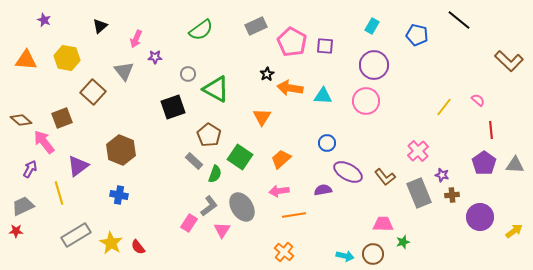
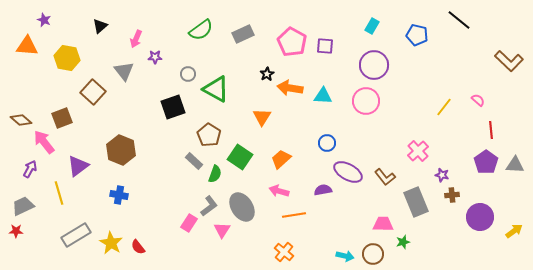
gray rectangle at (256, 26): moved 13 px left, 8 px down
orange triangle at (26, 60): moved 1 px right, 14 px up
purple pentagon at (484, 163): moved 2 px right, 1 px up
pink arrow at (279, 191): rotated 24 degrees clockwise
gray rectangle at (419, 193): moved 3 px left, 9 px down
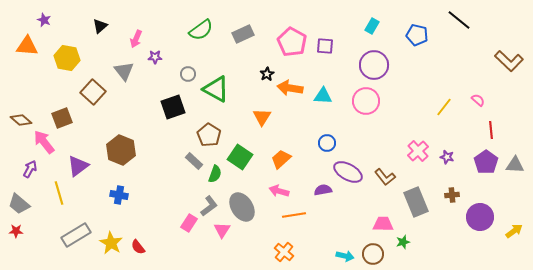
purple star at (442, 175): moved 5 px right, 18 px up
gray trapezoid at (23, 206): moved 4 px left, 2 px up; rotated 115 degrees counterclockwise
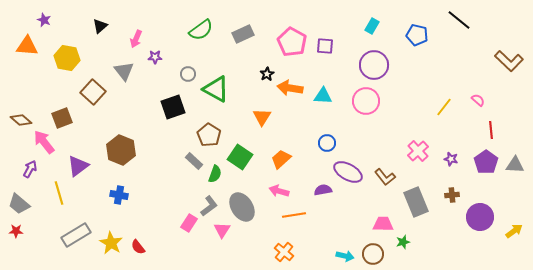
purple star at (447, 157): moved 4 px right, 2 px down
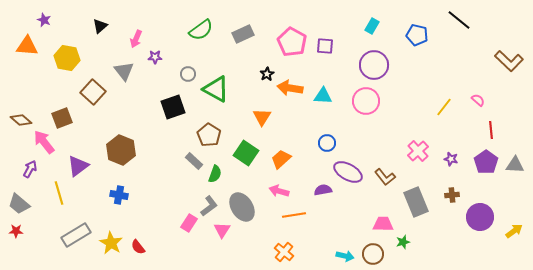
green square at (240, 157): moved 6 px right, 4 px up
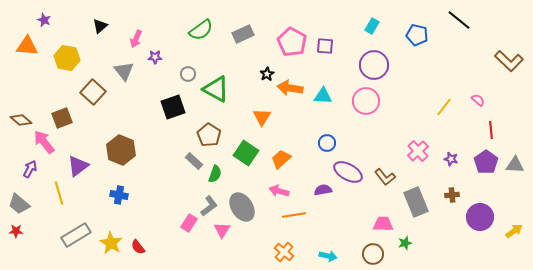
green star at (403, 242): moved 2 px right, 1 px down
cyan arrow at (345, 256): moved 17 px left
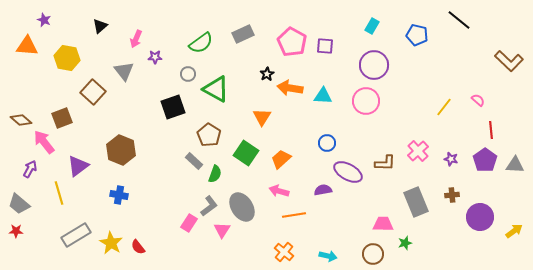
green semicircle at (201, 30): moved 13 px down
purple pentagon at (486, 162): moved 1 px left, 2 px up
brown L-shape at (385, 177): moved 14 px up; rotated 50 degrees counterclockwise
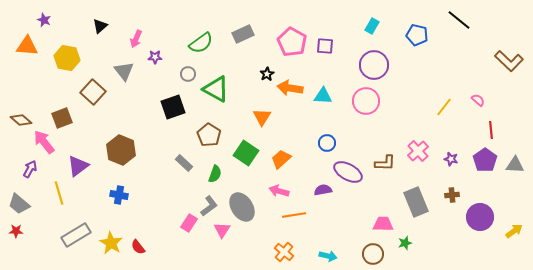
gray rectangle at (194, 161): moved 10 px left, 2 px down
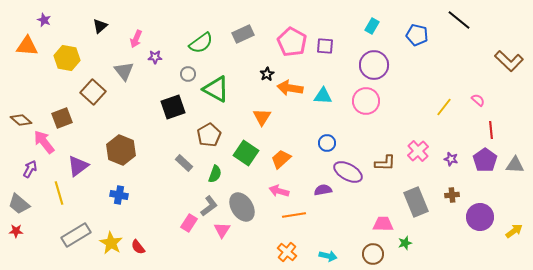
brown pentagon at (209, 135): rotated 10 degrees clockwise
orange cross at (284, 252): moved 3 px right
